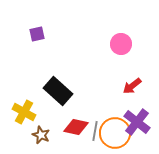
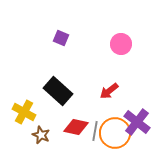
purple square: moved 24 px right, 4 px down; rotated 35 degrees clockwise
red arrow: moved 23 px left, 5 px down
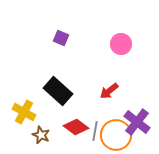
red diamond: rotated 25 degrees clockwise
orange circle: moved 1 px right, 2 px down
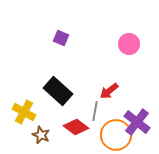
pink circle: moved 8 px right
gray line: moved 20 px up
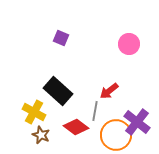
yellow cross: moved 10 px right
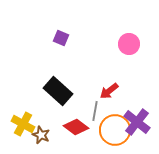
yellow cross: moved 11 px left, 12 px down
orange circle: moved 1 px left, 5 px up
